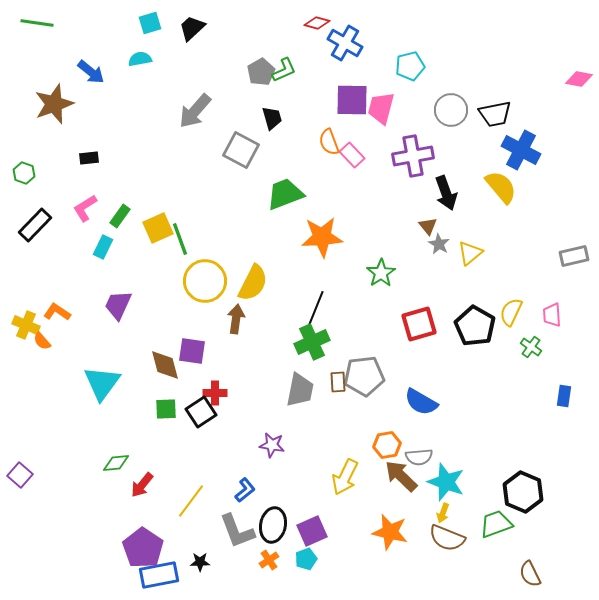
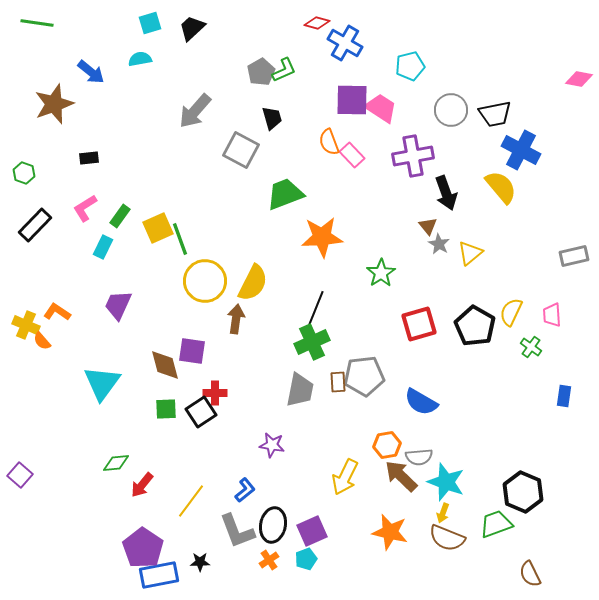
pink trapezoid at (381, 108): rotated 108 degrees clockwise
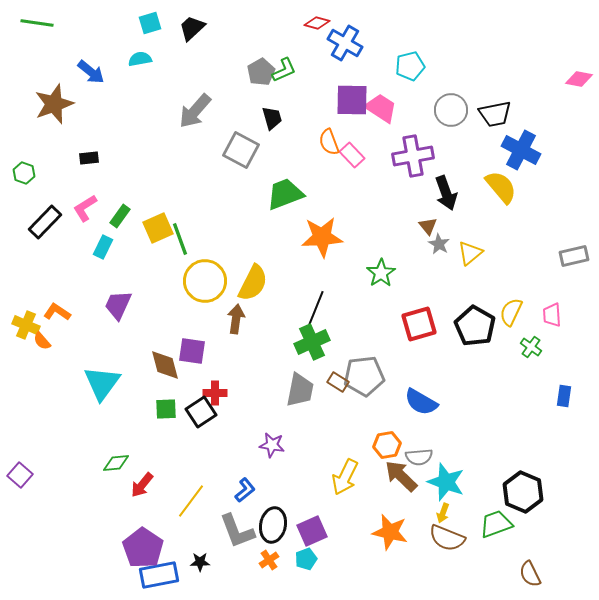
black rectangle at (35, 225): moved 10 px right, 3 px up
brown rectangle at (338, 382): rotated 55 degrees counterclockwise
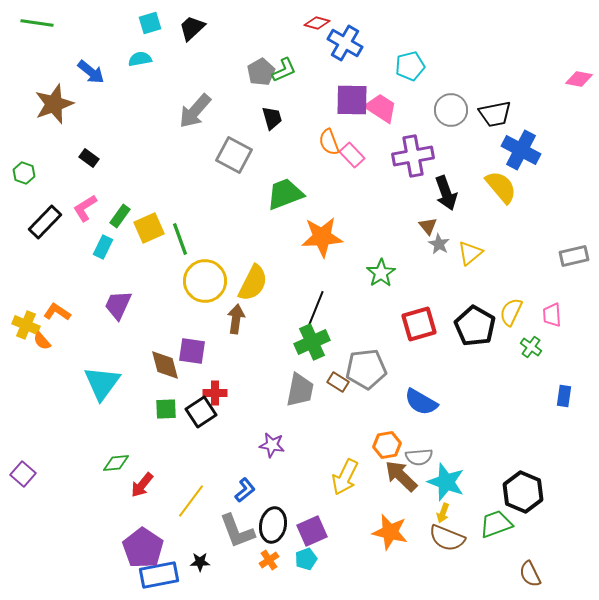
gray square at (241, 150): moved 7 px left, 5 px down
black rectangle at (89, 158): rotated 42 degrees clockwise
yellow square at (158, 228): moved 9 px left
gray pentagon at (364, 376): moved 2 px right, 7 px up
purple square at (20, 475): moved 3 px right, 1 px up
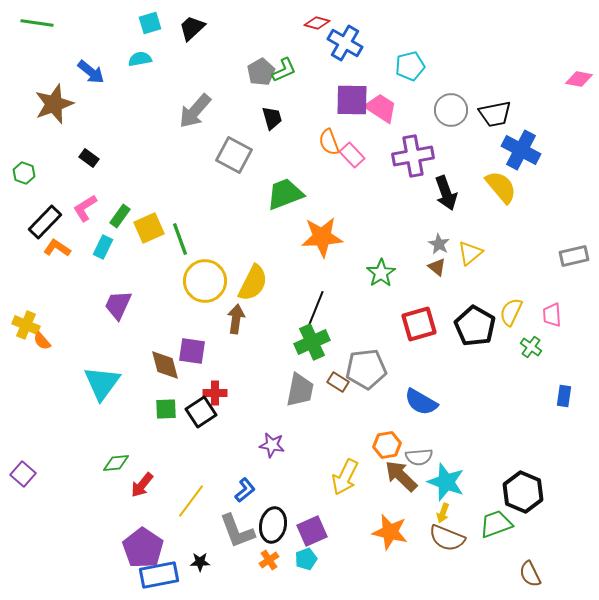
brown triangle at (428, 226): moved 9 px right, 41 px down; rotated 12 degrees counterclockwise
orange L-shape at (57, 312): moved 64 px up
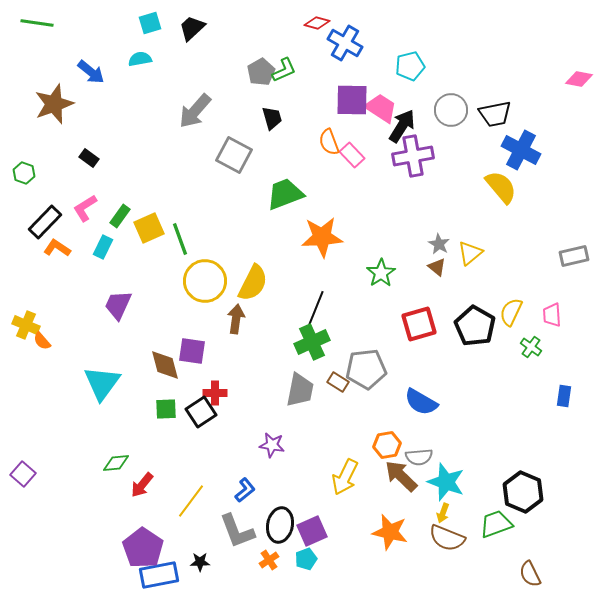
black arrow at (446, 193): moved 44 px left, 67 px up; rotated 128 degrees counterclockwise
black ellipse at (273, 525): moved 7 px right
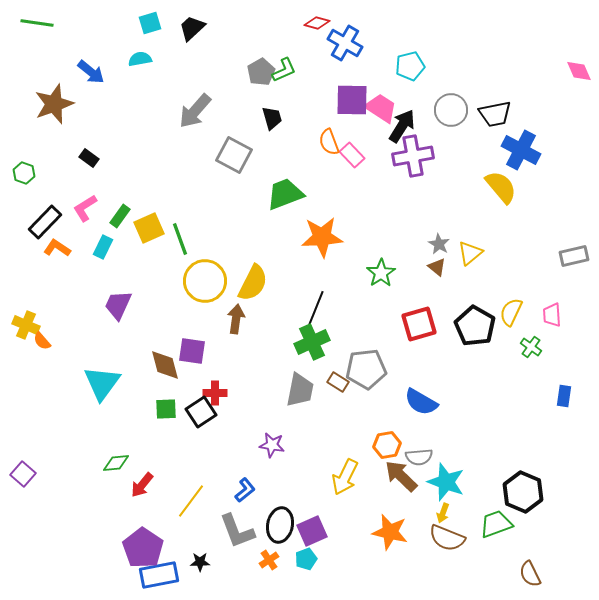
pink diamond at (579, 79): moved 8 px up; rotated 56 degrees clockwise
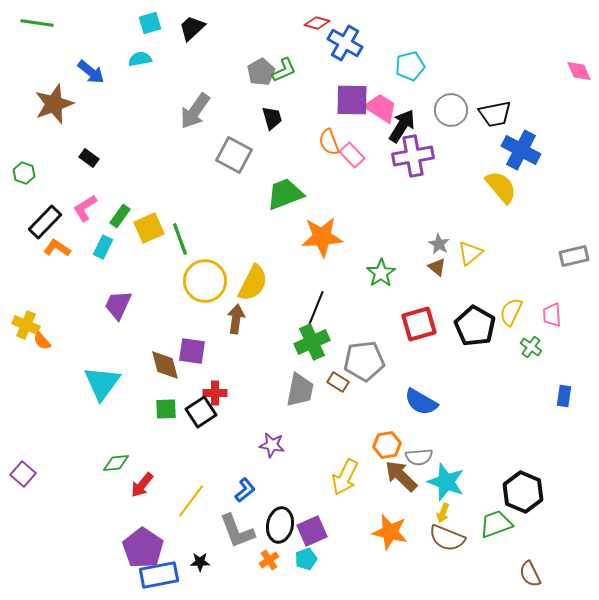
gray arrow at (195, 111): rotated 6 degrees counterclockwise
gray pentagon at (366, 369): moved 2 px left, 8 px up
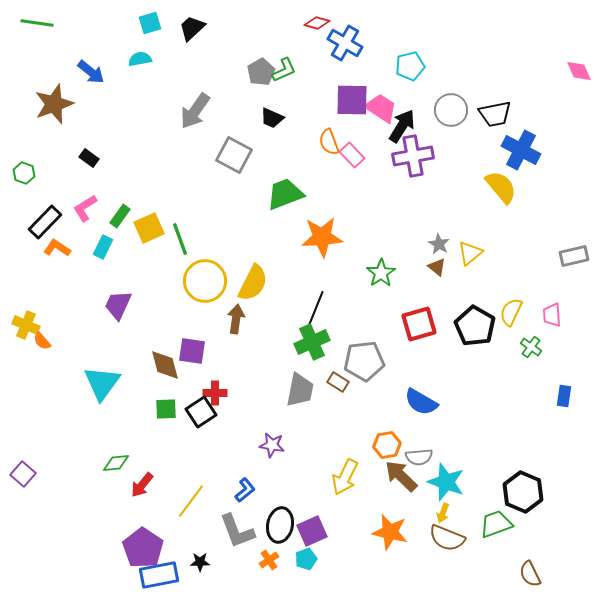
black trapezoid at (272, 118): rotated 130 degrees clockwise
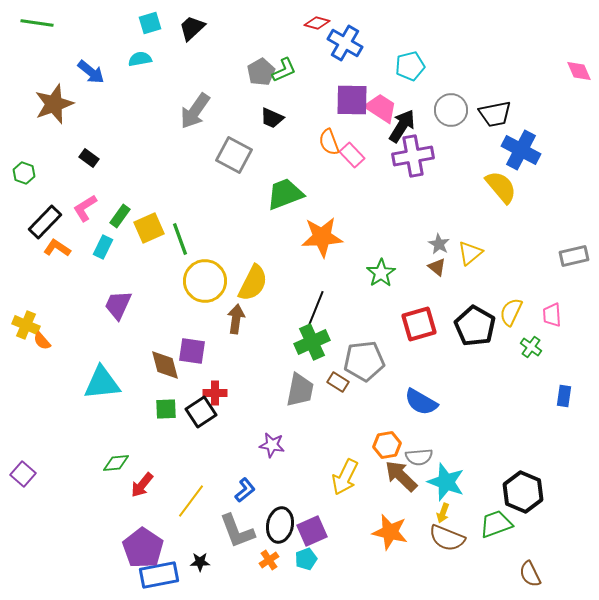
cyan triangle at (102, 383): rotated 48 degrees clockwise
